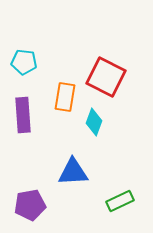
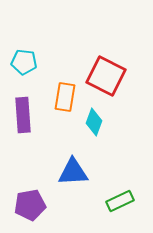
red square: moved 1 px up
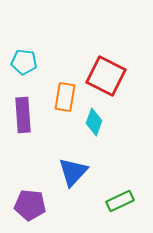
blue triangle: rotated 44 degrees counterclockwise
purple pentagon: rotated 16 degrees clockwise
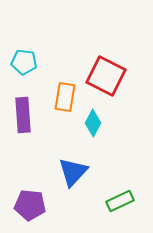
cyan diamond: moved 1 px left, 1 px down; rotated 8 degrees clockwise
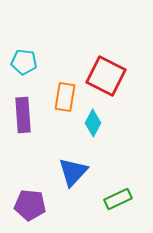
green rectangle: moved 2 px left, 2 px up
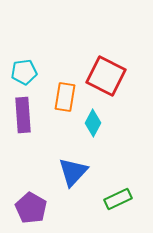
cyan pentagon: moved 10 px down; rotated 15 degrees counterclockwise
purple pentagon: moved 1 px right, 3 px down; rotated 24 degrees clockwise
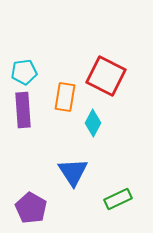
purple rectangle: moved 5 px up
blue triangle: rotated 16 degrees counterclockwise
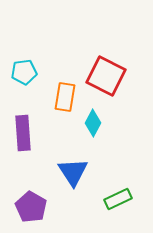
purple rectangle: moved 23 px down
purple pentagon: moved 1 px up
